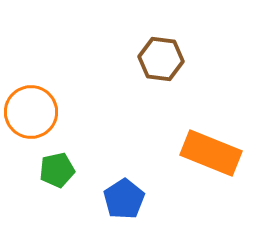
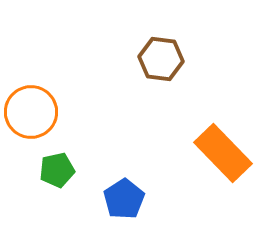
orange rectangle: moved 12 px right; rotated 24 degrees clockwise
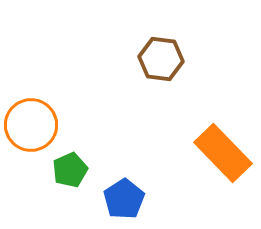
orange circle: moved 13 px down
green pentagon: moved 13 px right; rotated 12 degrees counterclockwise
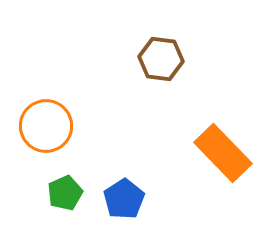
orange circle: moved 15 px right, 1 px down
green pentagon: moved 5 px left, 23 px down
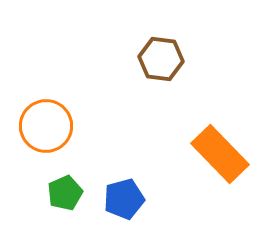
orange rectangle: moved 3 px left, 1 px down
blue pentagon: rotated 18 degrees clockwise
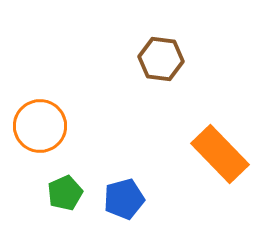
orange circle: moved 6 px left
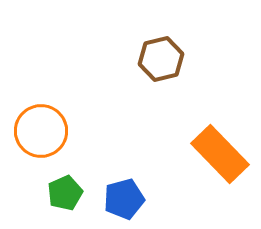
brown hexagon: rotated 21 degrees counterclockwise
orange circle: moved 1 px right, 5 px down
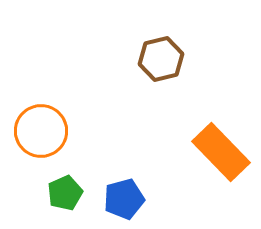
orange rectangle: moved 1 px right, 2 px up
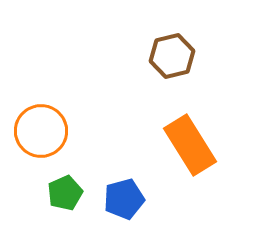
brown hexagon: moved 11 px right, 3 px up
orange rectangle: moved 31 px left, 7 px up; rotated 12 degrees clockwise
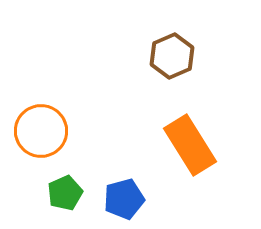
brown hexagon: rotated 9 degrees counterclockwise
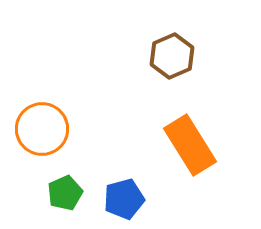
orange circle: moved 1 px right, 2 px up
